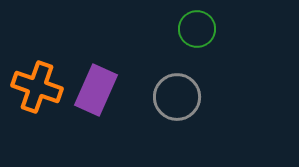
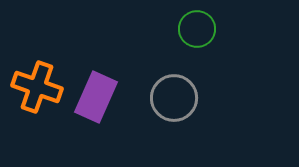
purple rectangle: moved 7 px down
gray circle: moved 3 px left, 1 px down
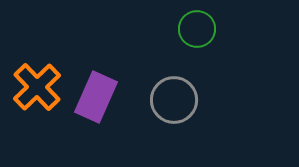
orange cross: rotated 27 degrees clockwise
gray circle: moved 2 px down
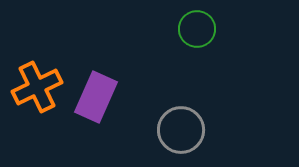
orange cross: rotated 18 degrees clockwise
gray circle: moved 7 px right, 30 px down
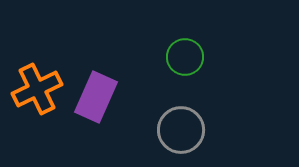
green circle: moved 12 px left, 28 px down
orange cross: moved 2 px down
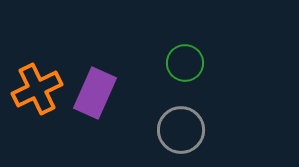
green circle: moved 6 px down
purple rectangle: moved 1 px left, 4 px up
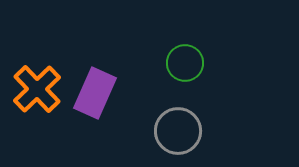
orange cross: rotated 18 degrees counterclockwise
gray circle: moved 3 px left, 1 px down
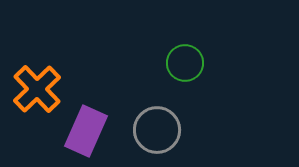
purple rectangle: moved 9 px left, 38 px down
gray circle: moved 21 px left, 1 px up
